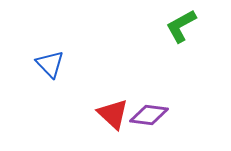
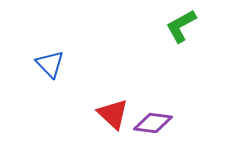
purple diamond: moved 4 px right, 8 px down
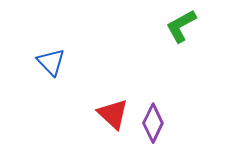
blue triangle: moved 1 px right, 2 px up
purple diamond: rotated 72 degrees counterclockwise
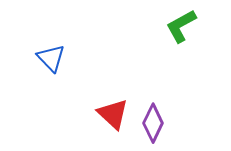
blue triangle: moved 4 px up
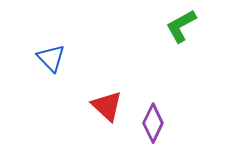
red triangle: moved 6 px left, 8 px up
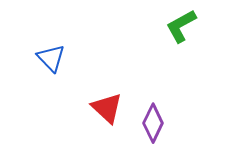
red triangle: moved 2 px down
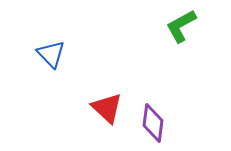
blue triangle: moved 4 px up
purple diamond: rotated 18 degrees counterclockwise
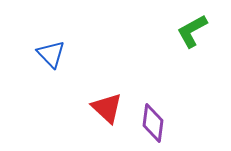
green L-shape: moved 11 px right, 5 px down
